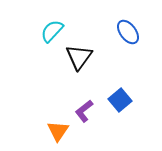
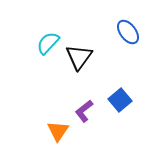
cyan semicircle: moved 4 px left, 12 px down
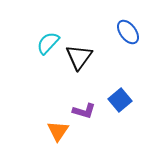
purple L-shape: rotated 125 degrees counterclockwise
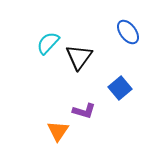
blue square: moved 12 px up
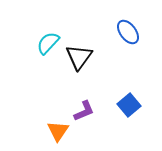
blue square: moved 9 px right, 17 px down
purple L-shape: rotated 40 degrees counterclockwise
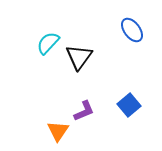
blue ellipse: moved 4 px right, 2 px up
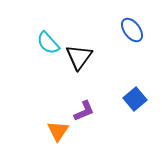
cyan semicircle: rotated 85 degrees counterclockwise
blue square: moved 6 px right, 6 px up
